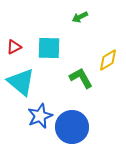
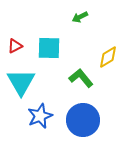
red triangle: moved 1 px right, 1 px up
yellow diamond: moved 3 px up
green L-shape: rotated 10 degrees counterclockwise
cyan triangle: rotated 20 degrees clockwise
blue circle: moved 11 px right, 7 px up
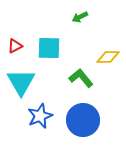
yellow diamond: rotated 30 degrees clockwise
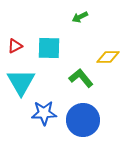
blue star: moved 4 px right, 3 px up; rotated 20 degrees clockwise
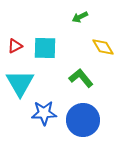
cyan square: moved 4 px left
yellow diamond: moved 5 px left, 10 px up; rotated 60 degrees clockwise
cyan triangle: moved 1 px left, 1 px down
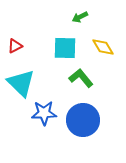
cyan square: moved 20 px right
cyan triangle: moved 1 px right; rotated 16 degrees counterclockwise
